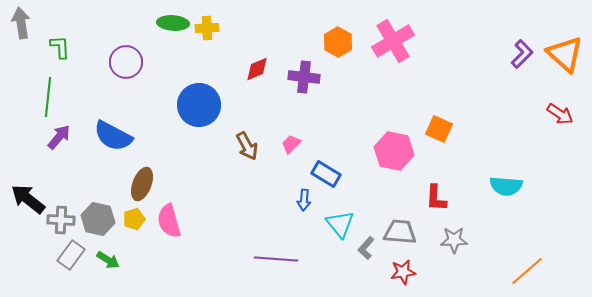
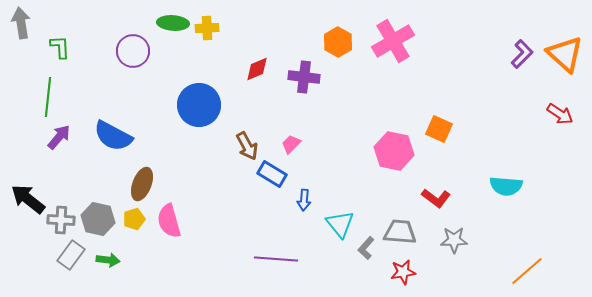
purple circle: moved 7 px right, 11 px up
blue rectangle: moved 54 px left
red L-shape: rotated 56 degrees counterclockwise
green arrow: rotated 25 degrees counterclockwise
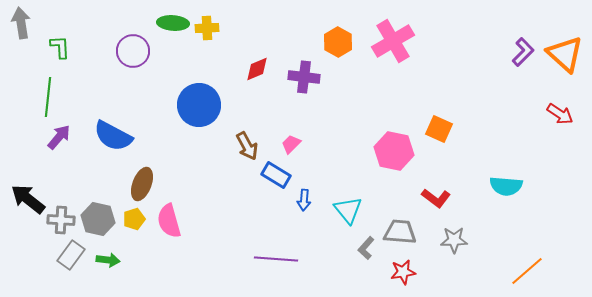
purple L-shape: moved 1 px right, 2 px up
blue rectangle: moved 4 px right, 1 px down
cyan triangle: moved 8 px right, 14 px up
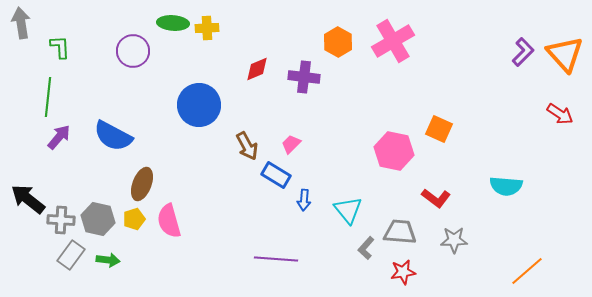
orange triangle: rotated 6 degrees clockwise
